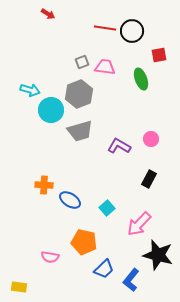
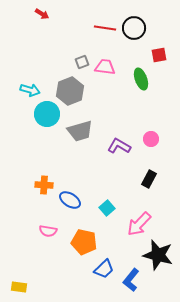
red arrow: moved 6 px left
black circle: moved 2 px right, 3 px up
gray hexagon: moved 9 px left, 3 px up
cyan circle: moved 4 px left, 4 px down
pink semicircle: moved 2 px left, 26 px up
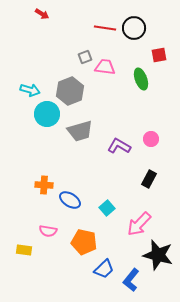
gray square: moved 3 px right, 5 px up
yellow rectangle: moved 5 px right, 37 px up
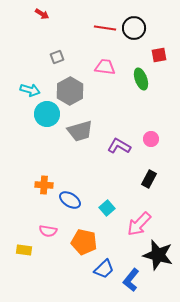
gray square: moved 28 px left
gray hexagon: rotated 8 degrees counterclockwise
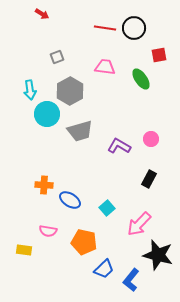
green ellipse: rotated 15 degrees counterclockwise
cyan arrow: rotated 66 degrees clockwise
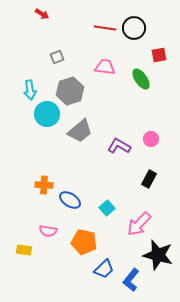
gray hexagon: rotated 12 degrees clockwise
gray trapezoid: rotated 24 degrees counterclockwise
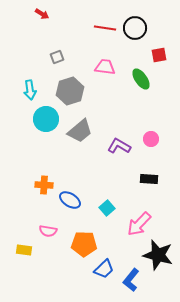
black circle: moved 1 px right
cyan circle: moved 1 px left, 5 px down
black rectangle: rotated 66 degrees clockwise
orange pentagon: moved 2 px down; rotated 10 degrees counterclockwise
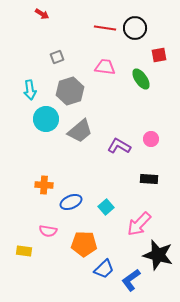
blue ellipse: moved 1 px right, 2 px down; rotated 55 degrees counterclockwise
cyan square: moved 1 px left, 1 px up
yellow rectangle: moved 1 px down
blue L-shape: rotated 15 degrees clockwise
